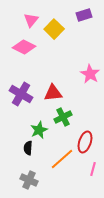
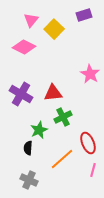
red ellipse: moved 3 px right, 1 px down; rotated 40 degrees counterclockwise
pink line: moved 1 px down
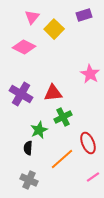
pink triangle: moved 1 px right, 3 px up
pink line: moved 7 px down; rotated 40 degrees clockwise
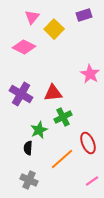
pink line: moved 1 px left, 4 px down
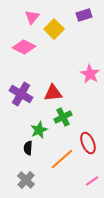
gray cross: moved 3 px left; rotated 18 degrees clockwise
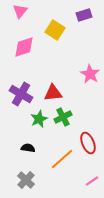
pink triangle: moved 12 px left, 6 px up
yellow square: moved 1 px right, 1 px down; rotated 12 degrees counterclockwise
pink diamond: rotated 45 degrees counterclockwise
green star: moved 11 px up
black semicircle: rotated 96 degrees clockwise
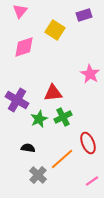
purple cross: moved 4 px left, 6 px down
gray cross: moved 12 px right, 5 px up
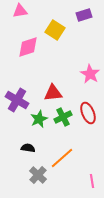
pink triangle: rotated 42 degrees clockwise
pink diamond: moved 4 px right
red ellipse: moved 30 px up
orange line: moved 1 px up
pink line: rotated 64 degrees counterclockwise
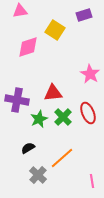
purple cross: rotated 20 degrees counterclockwise
green cross: rotated 18 degrees counterclockwise
black semicircle: rotated 40 degrees counterclockwise
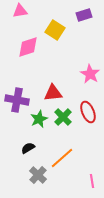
red ellipse: moved 1 px up
